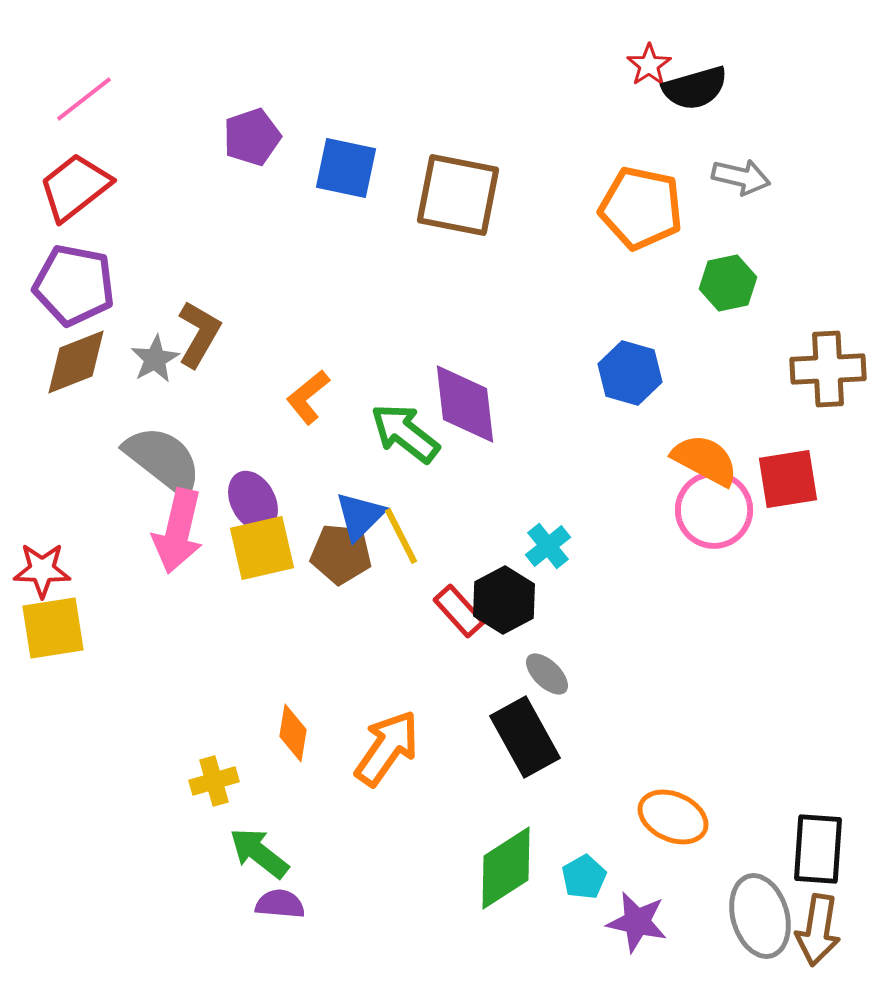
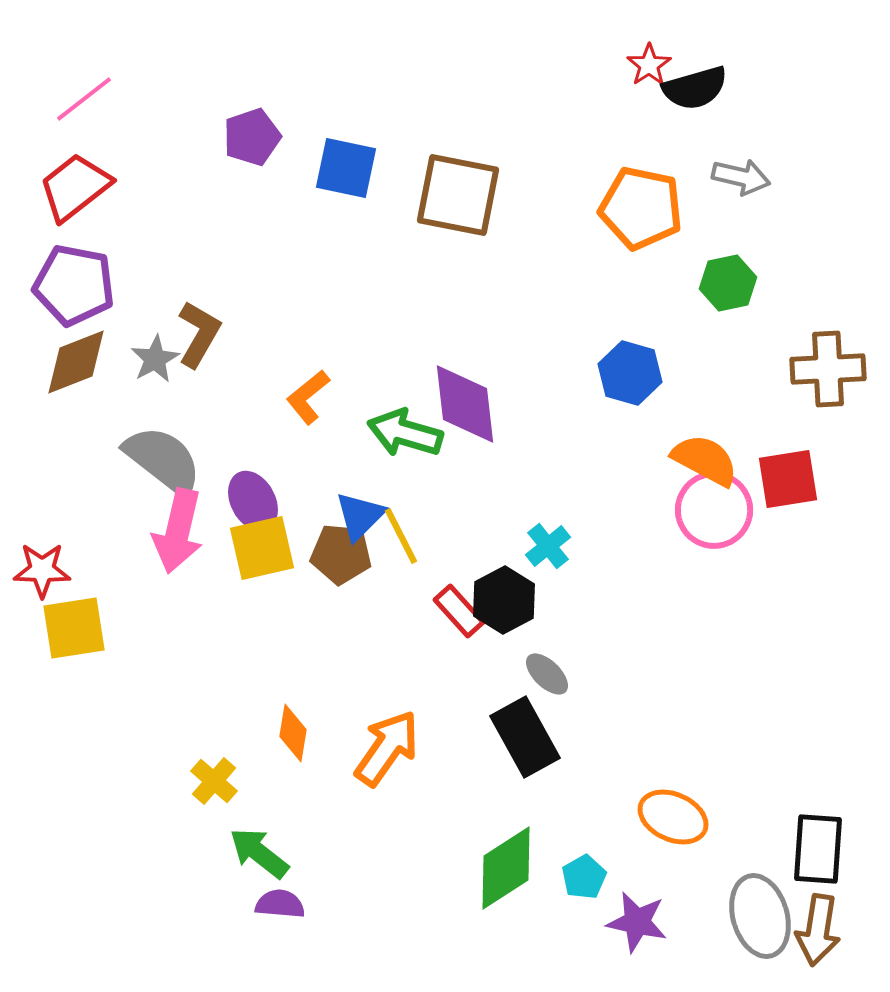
green arrow at (405, 433): rotated 22 degrees counterclockwise
yellow square at (53, 628): moved 21 px right
yellow cross at (214, 781): rotated 33 degrees counterclockwise
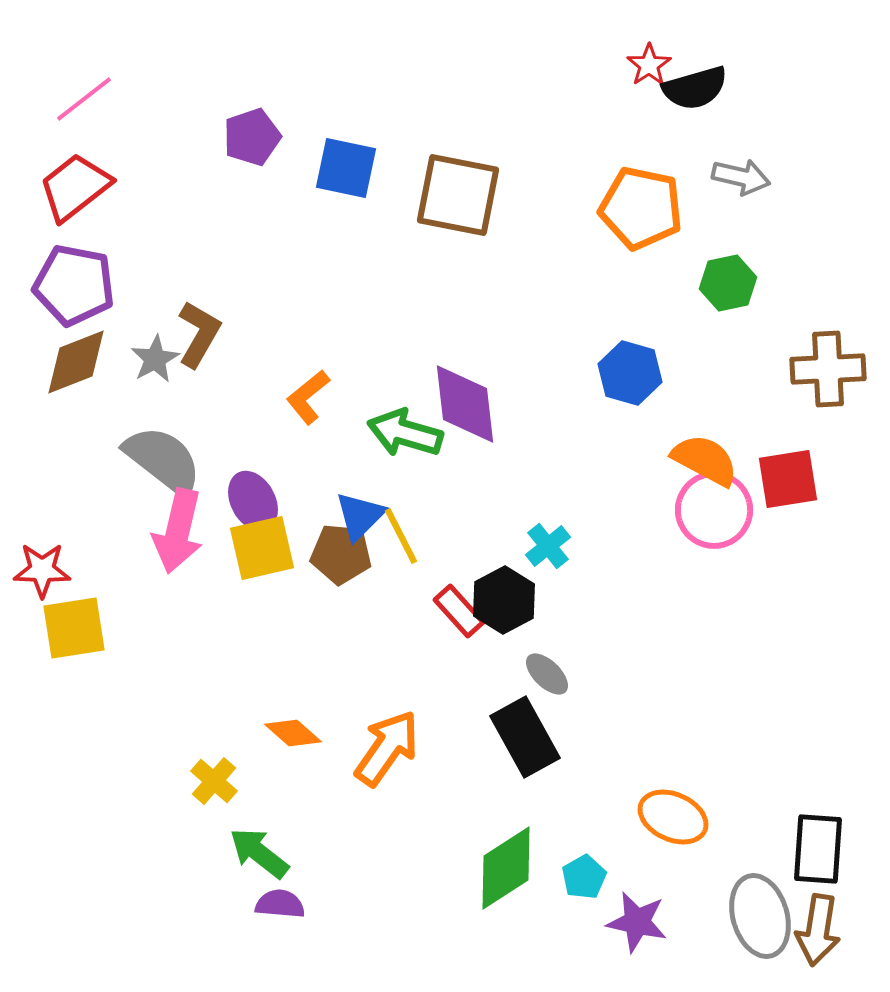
orange diamond at (293, 733): rotated 58 degrees counterclockwise
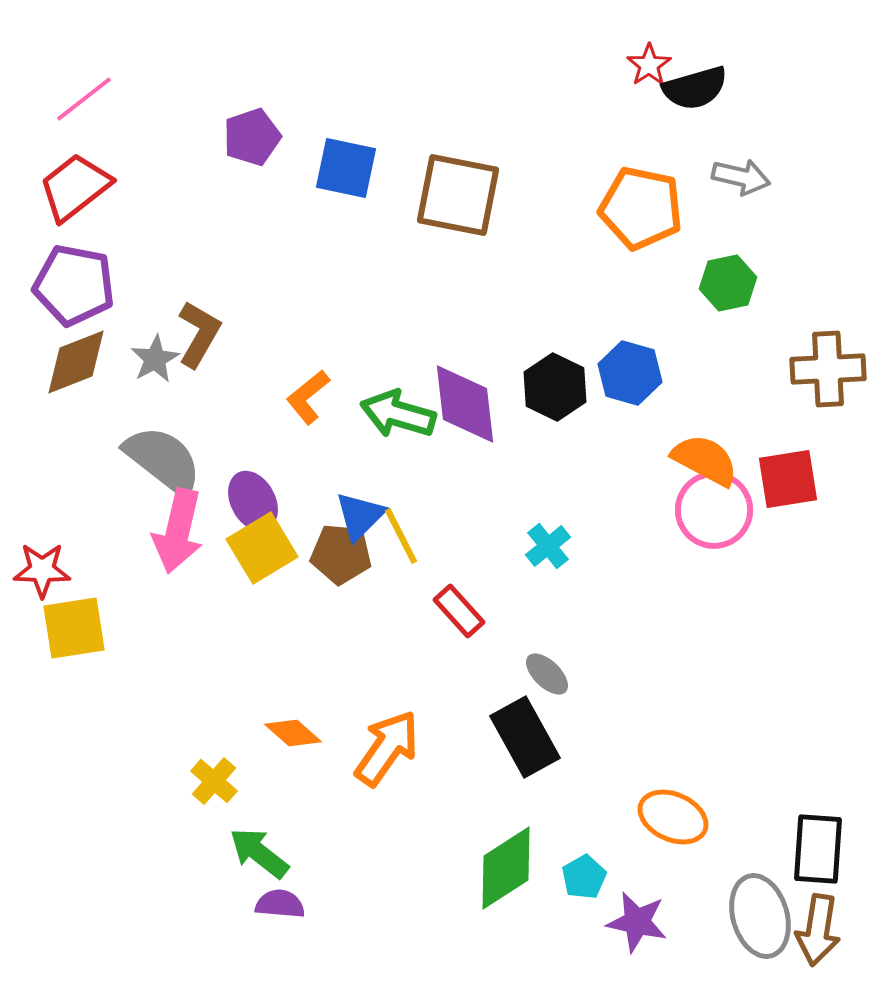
green arrow at (405, 433): moved 7 px left, 19 px up
yellow square at (262, 548): rotated 18 degrees counterclockwise
black hexagon at (504, 600): moved 51 px right, 213 px up; rotated 6 degrees counterclockwise
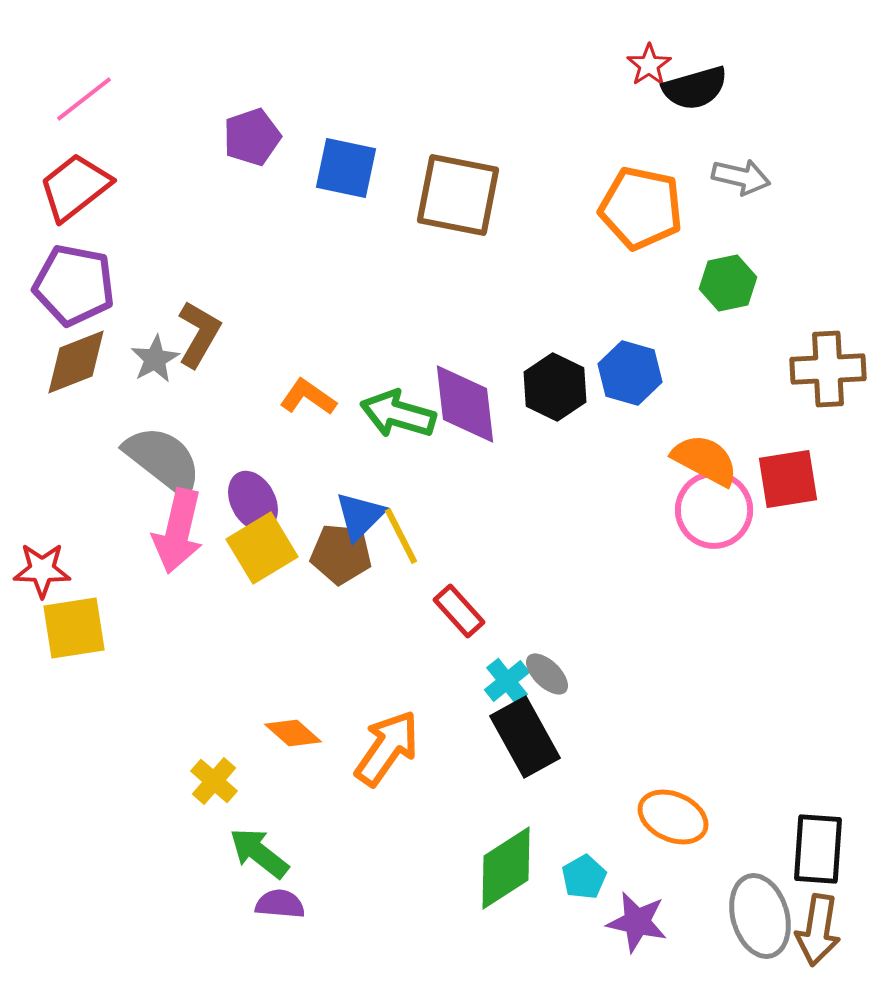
orange L-shape at (308, 397): rotated 74 degrees clockwise
cyan cross at (548, 546): moved 41 px left, 135 px down
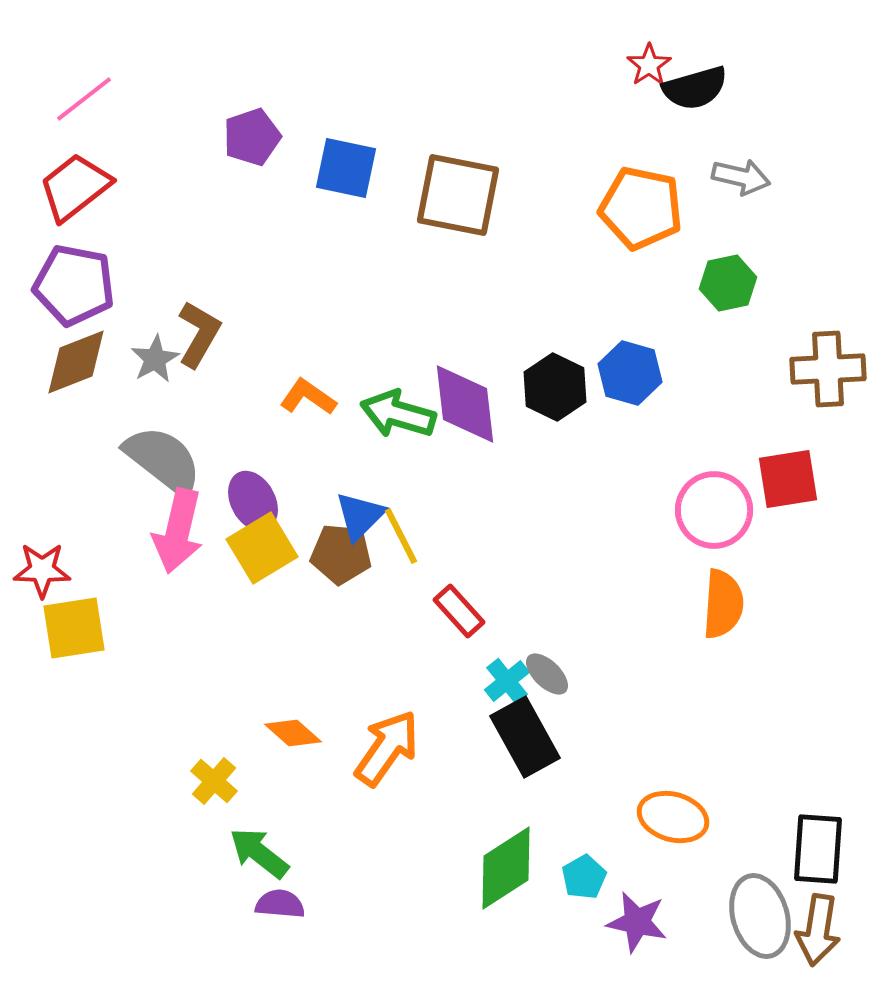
orange semicircle at (705, 460): moved 18 px right, 144 px down; rotated 66 degrees clockwise
orange ellipse at (673, 817): rotated 8 degrees counterclockwise
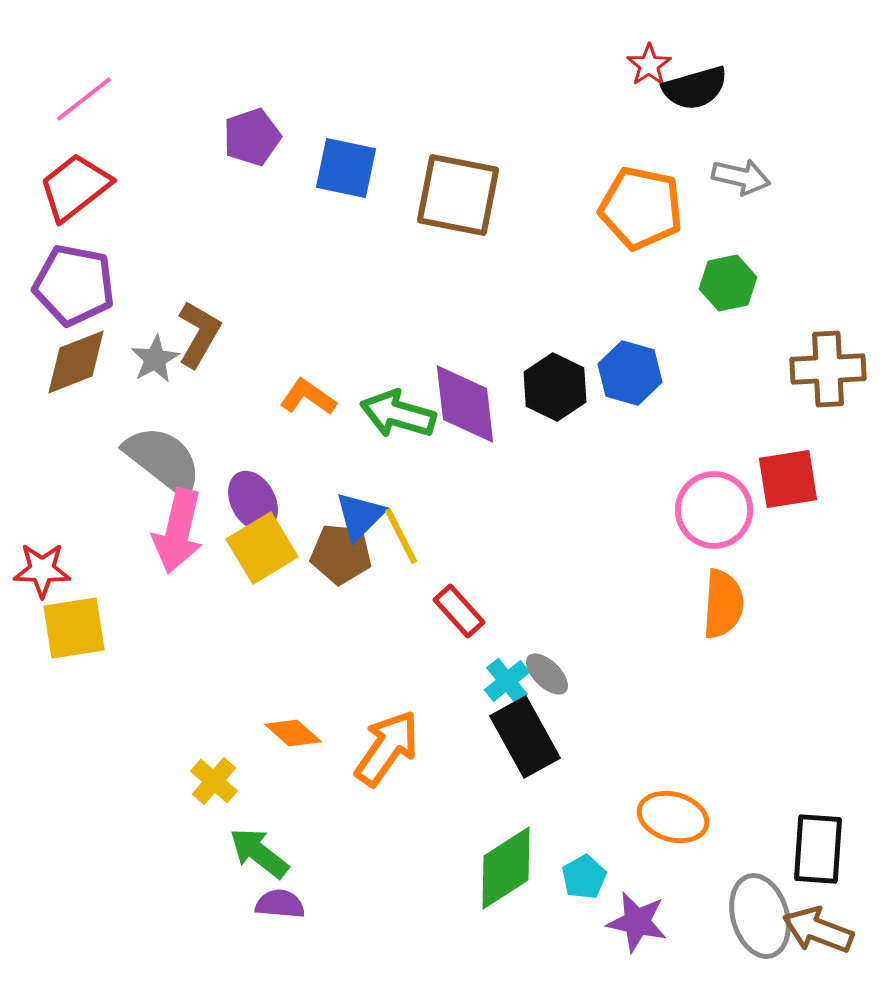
brown arrow at (818, 930): rotated 102 degrees clockwise
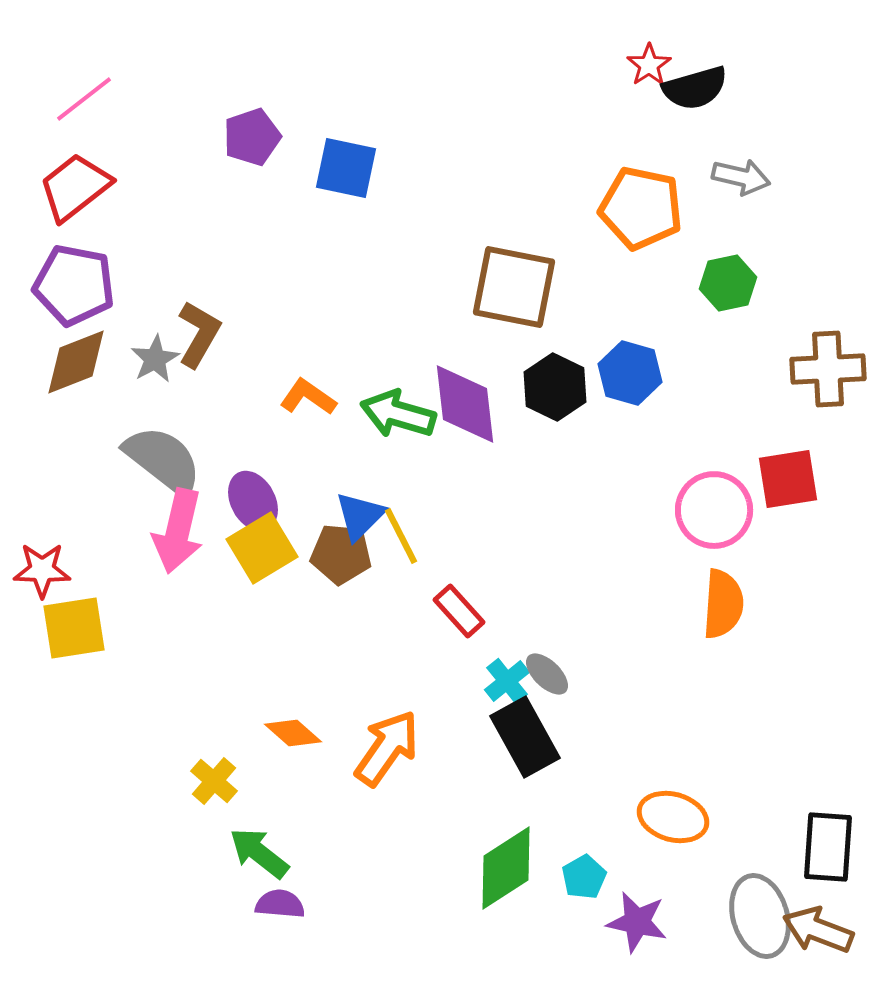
brown square at (458, 195): moved 56 px right, 92 px down
black rectangle at (818, 849): moved 10 px right, 2 px up
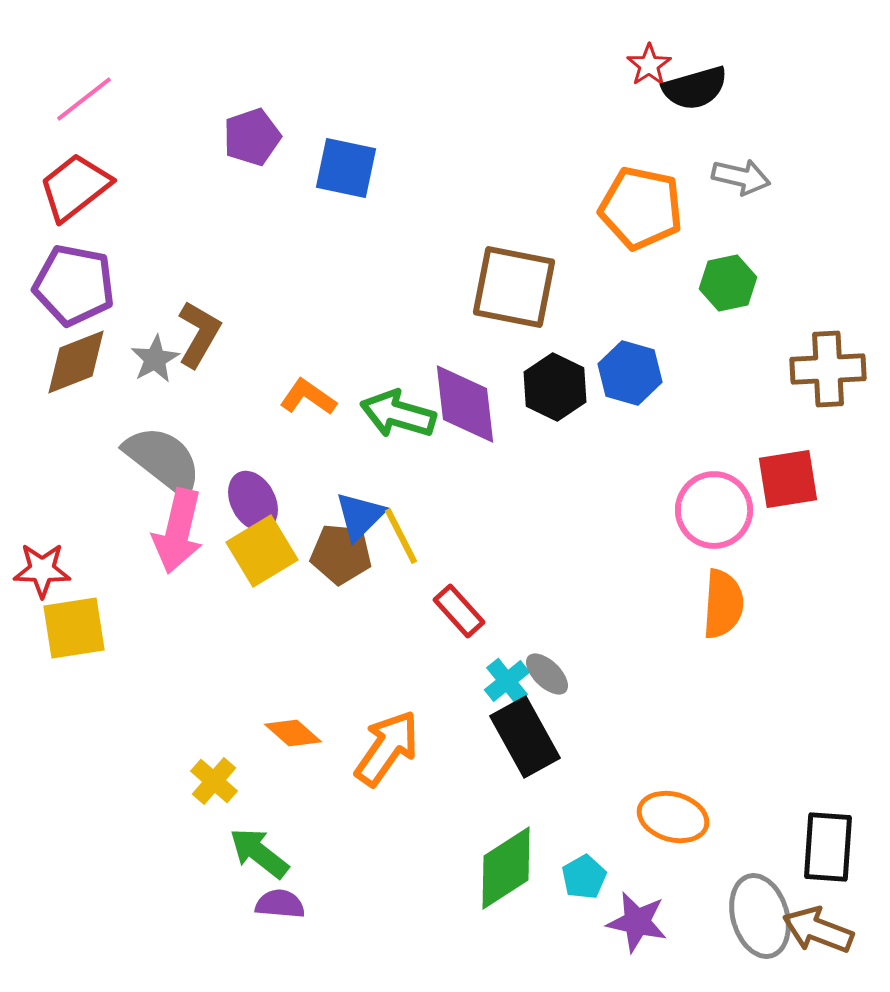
yellow square at (262, 548): moved 3 px down
